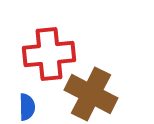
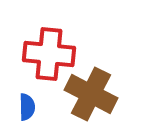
red cross: rotated 12 degrees clockwise
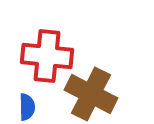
red cross: moved 2 px left, 2 px down
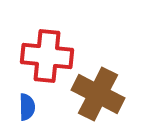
brown cross: moved 7 px right
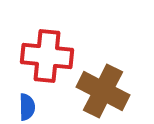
brown cross: moved 5 px right, 3 px up
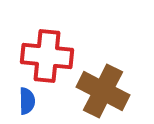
blue semicircle: moved 6 px up
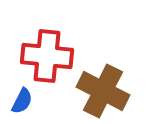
blue semicircle: moved 5 px left; rotated 28 degrees clockwise
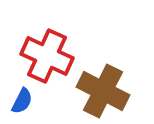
red cross: rotated 18 degrees clockwise
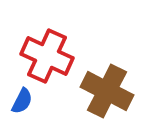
brown cross: moved 4 px right
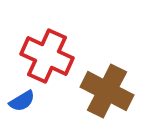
blue semicircle: rotated 32 degrees clockwise
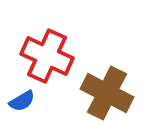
brown cross: moved 2 px down
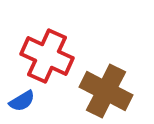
brown cross: moved 1 px left, 2 px up
